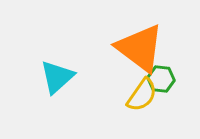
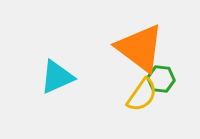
cyan triangle: rotated 18 degrees clockwise
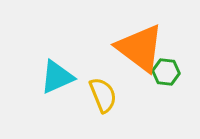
green hexagon: moved 5 px right, 7 px up
yellow semicircle: moved 39 px left; rotated 57 degrees counterclockwise
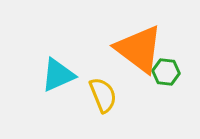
orange triangle: moved 1 px left, 1 px down
cyan triangle: moved 1 px right, 2 px up
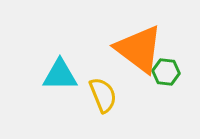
cyan triangle: moved 2 px right; rotated 24 degrees clockwise
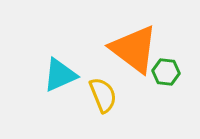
orange triangle: moved 5 px left
cyan triangle: rotated 24 degrees counterclockwise
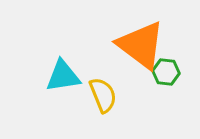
orange triangle: moved 7 px right, 4 px up
cyan triangle: moved 3 px right, 1 px down; rotated 15 degrees clockwise
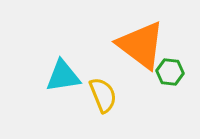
green hexagon: moved 4 px right
